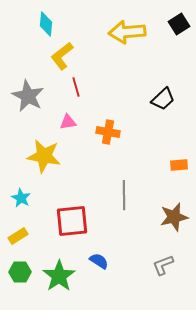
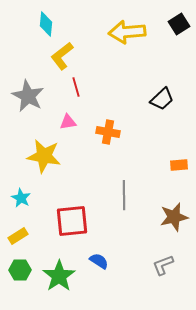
black trapezoid: moved 1 px left
green hexagon: moved 2 px up
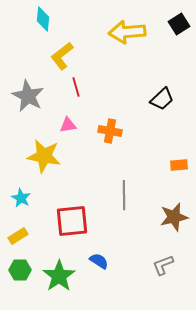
cyan diamond: moved 3 px left, 5 px up
pink triangle: moved 3 px down
orange cross: moved 2 px right, 1 px up
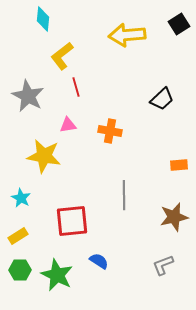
yellow arrow: moved 3 px down
green star: moved 2 px left, 1 px up; rotated 12 degrees counterclockwise
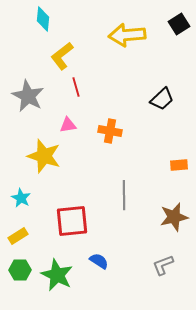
yellow star: rotated 8 degrees clockwise
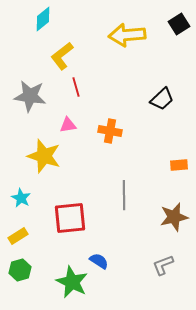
cyan diamond: rotated 45 degrees clockwise
gray star: moved 2 px right; rotated 20 degrees counterclockwise
red square: moved 2 px left, 3 px up
green hexagon: rotated 15 degrees counterclockwise
green star: moved 15 px right, 7 px down
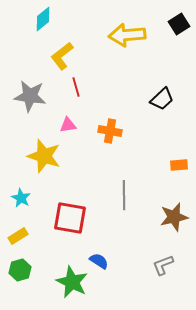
red square: rotated 16 degrees clockwise
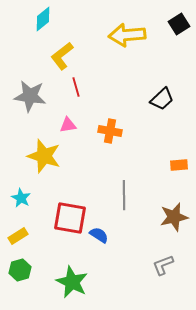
blue semicircle: moved 26 px up
